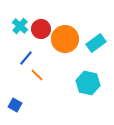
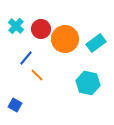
cyan cross: moved 4 px left
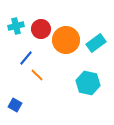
cyan cross: rotated 35 degrees clockwise
orange circle: moved 1 px right, 1 px down
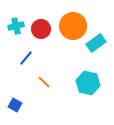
orange circle: moved 7 px right, 14 px up
orange line: moved 7 px right, 7 px down
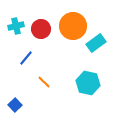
blue square: rotated 16 degrees clockwise
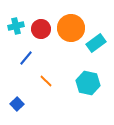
orange circle: moved 2 px left, 2 px down
orange line: moved 2 px right, 1 px up
blue square: moved 2 px right, 1 px up
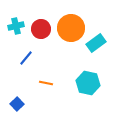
orange line: moved 2 px down; rotated 32 degrees counterclockwise
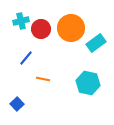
cyan cross: moved 5 px right, 5 px up
orange line: moved 3 px left, 4 px up
